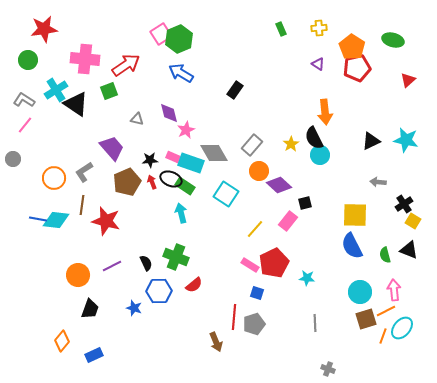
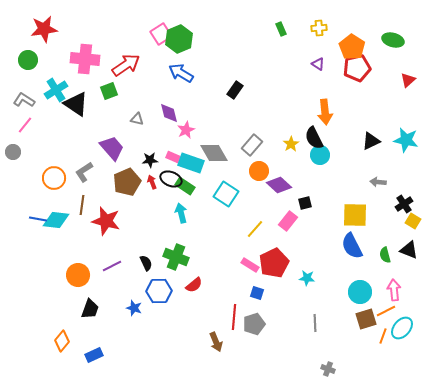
gray circle at (13, 159): moved 7 px up
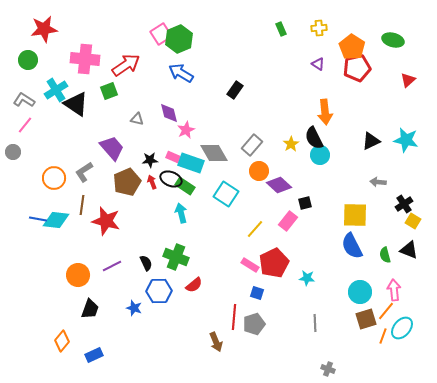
orange line at (386, 311): rotated 24 degrees counterclockwise
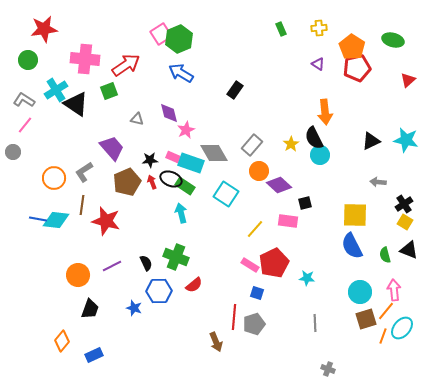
pink rectangle at (288, 221): rotated 60 degrees clockwise
yellow square at (413, 221): moved 8 px left, 1 px down
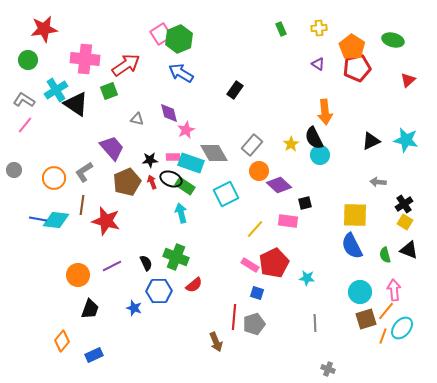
gray circle at (13, 152): moved 1 px right, 18 px down
pink rectangle at (173, 157): rotated 24 degrees counterclockwise
cyan square at (226, 194): rotated 30 degrees clockwise
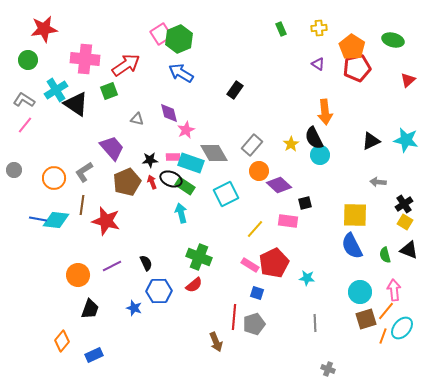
green cross at (176, 257): moved 23 px right
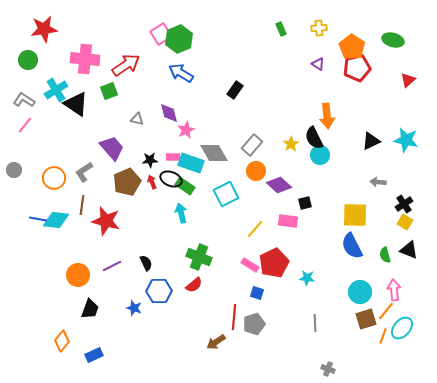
orange arrow at (325, 112): moved 2 px right, 4 px down
orange circle at (259, 171): moved 3 px left
brown arrow at (216, 342): rotated 78 degrees clockwise
